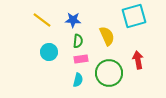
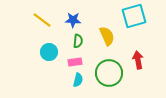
pink rectangle: moved 6 px left, 3 px down
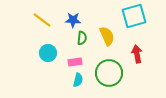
green semicircle: moved 4 px right, 3 px up
cyan circle: moved 1 px left, 1 px down
red arrow: moved 1 px left, 6 px up
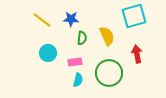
blue star: moved 2 px left, 1 px up
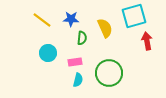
yellow semicircle: moved 2 px left, 8 px up
red arrow: moved 10 px right, 13 px up
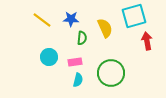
cyan circle: moved 1 px right, 4 px down
green circle: moved 2 px right
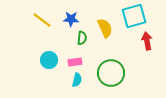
cyan circle: moved 3 px down
cyan semicircle: moved 1 px left
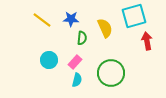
pink rectangle: rotated 40 degrees counterclockwise
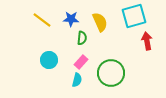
yellow semicircle: moved 5 px left, 6 px up
pink rectangle: moved 6 px right
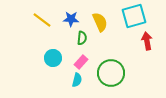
cyan circle: moved 4 px right, 2 px up
